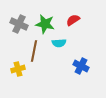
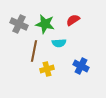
yellow cross: moved 29 px right
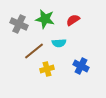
green star: moved 5 px up
brown line: rotated 40 degrees clockwise
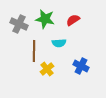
brown line: rotated 50 degrees counterclockwise
yellow cross: rotated 24 degrees counterclockwise
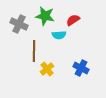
green star: moved 3 px up
cyan semicircle: moved 8 px up
blue cross: moved 2 px down
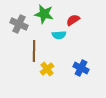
green star: moved 1 px left, 2 px up
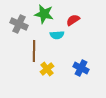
cyan semicircle: moved 2 px left
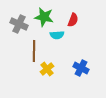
green star: moved 3 px down
red semicircle: rotated 144 degrees clockwise
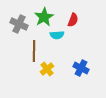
green star: rotated 30 degrees clockwise
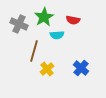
red semicircle: rotated 80 degrees clockwise
brown line: rotated 15 degrees clockwise
blue cross: rotated 14 degrees clockwise
